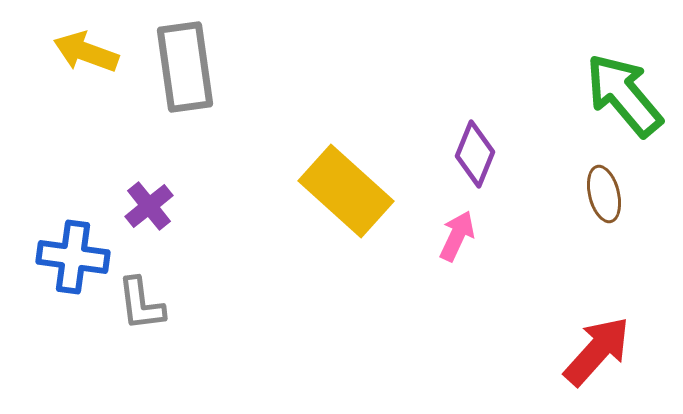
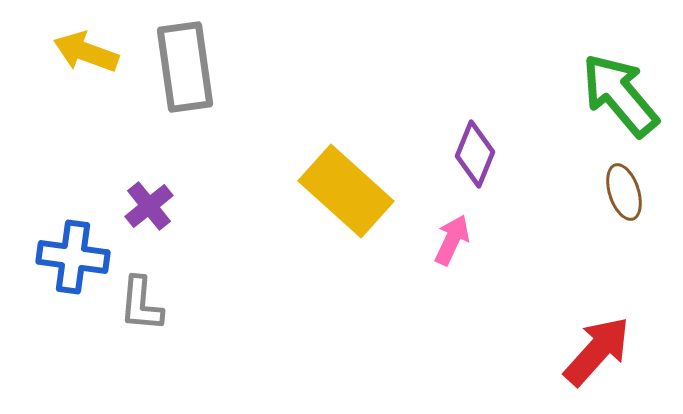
green arrow: moved 4 px left
brown ellipse: moved 20 px right, 2 px up; rotated 4 degrees counterclockwise
pink arrow: moved 5 px left, 4 px down
gray L-shape: rotated 12 degrees clockwise
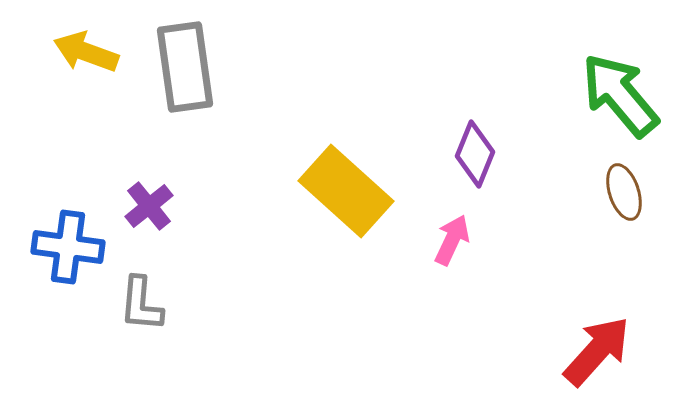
blue cross: moved 5 px left, 10 px up
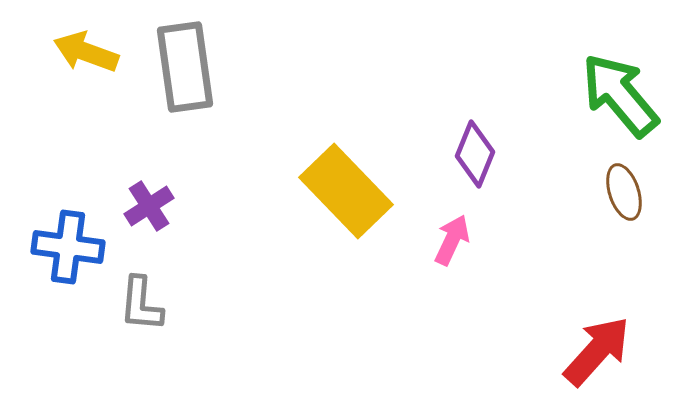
yellow rectangle: rotated 4 degrees clockwise
purple cross: rotated 6 degrees clockwise
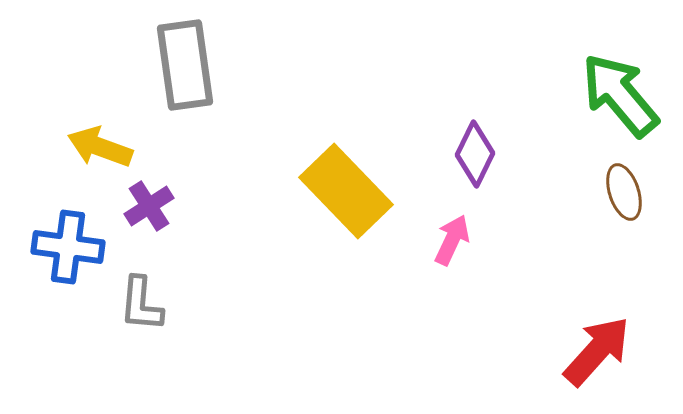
yellow arrow: moved 14 px right, 95 px down
gray rectangle: moved 2 px up
purple diamond: rotated 4 degrees clockwise
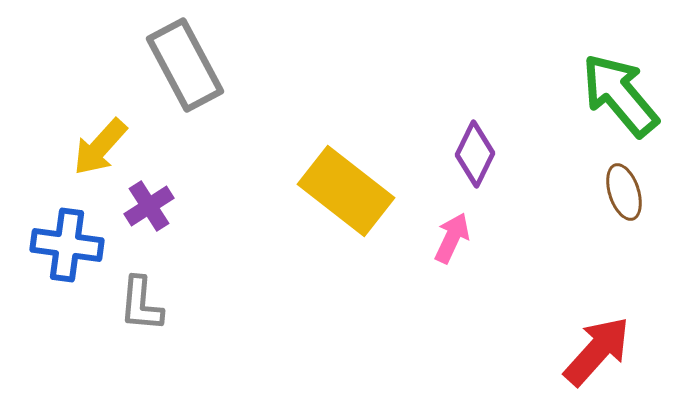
gray rectangle: rotated 20 degrees counterclockwise
yellow arrow: rotated 68 degrees counterclockwise
yellow rectangle: rotated 8 degrees counterclockwise
pink arrow: moved 2 px up
blue cross: moved 1 px left, 2 px up
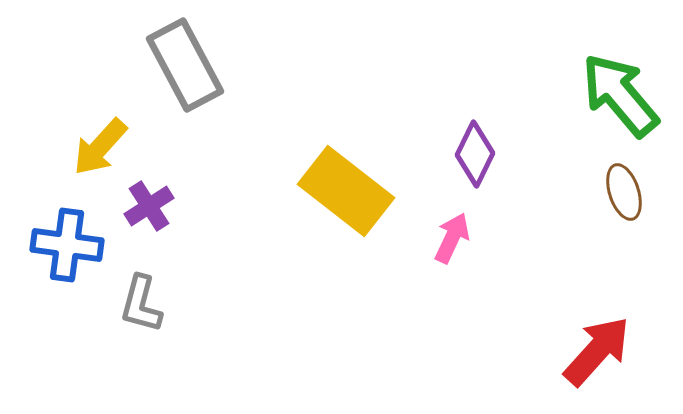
gray L-shape: rotated 10 degrees clockwise
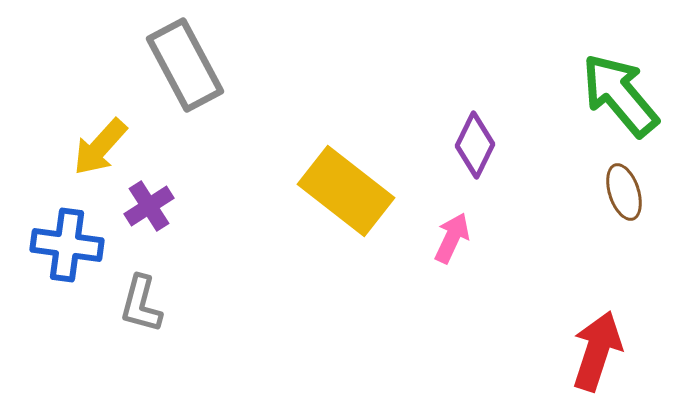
purple diamond: moved 9 px up
red arrow: rotated 24 degrees counterclockwise
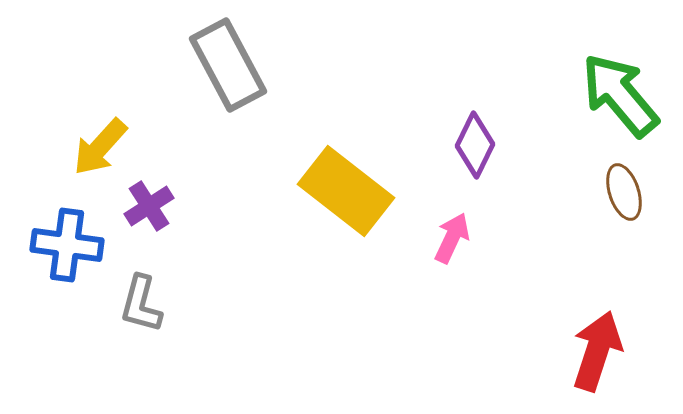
gray rectangle: moved 43 px right
